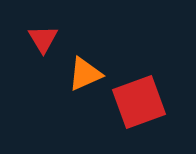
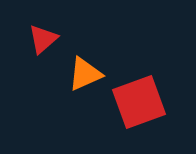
red triangle: rotated 20 degrees clockwise
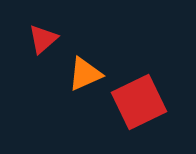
red square: rotated 6 degrees counterclockwise
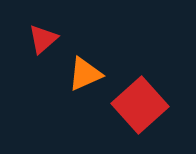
red square: moved 1 px right, 3 px down; rotated 16 degrees counterclockwise
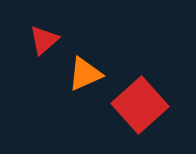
red triangle: moved 1 px right, 1 px down
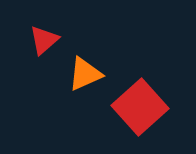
red square: moved 2 px down
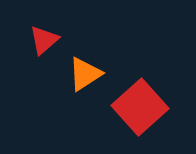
orange triangle: rotated 9 degrees counterclockwise
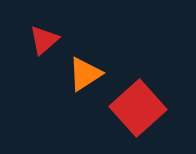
red square: moved 2 px left, 1 px down
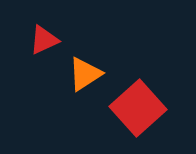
red triangle: rotated 16 degrees clockwise
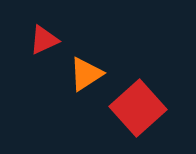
orange triangle: moved 1 px right
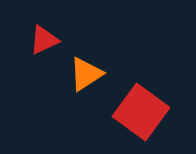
red square: moved 3 px right, 4 px down; rotated 12 degrees counterclockwise
